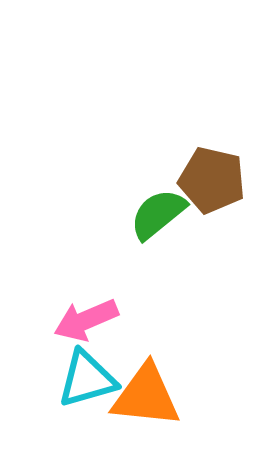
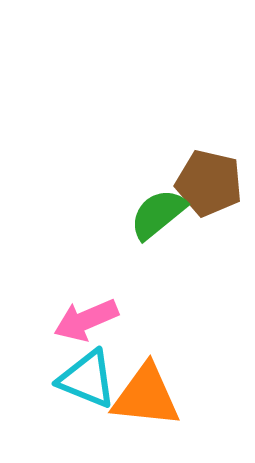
brown pentagon: moved 3 px left, 3 px down
cyan triangle: rotated 38 degrees clockwise
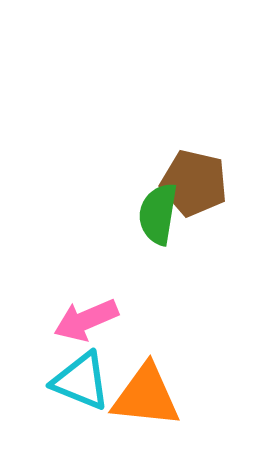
brown pentagon: moved 15 px left
green semicircle: rotated 42 degrees counterclockwise
cyan triangle: moved 6 px left, 2 px down
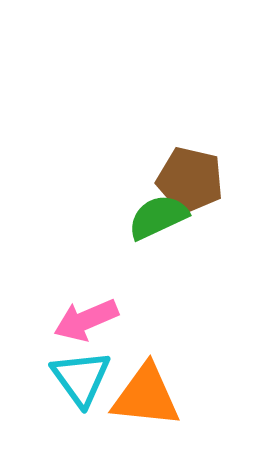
brown pentagon: moved 4 px left, 3 px up
green semicircle: moved 3 px down; rotated 56 degrees clockwise
cyan triangle: moved 3 px up; rotated 32 degrees clockwise
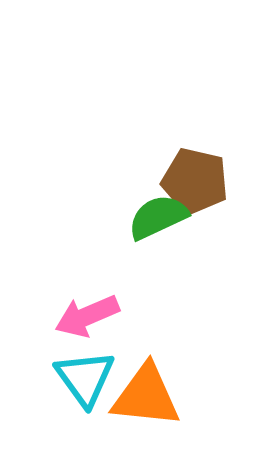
brown pentagon: moved 5 px right, 1 px down
pink arrow: moved 1 px right, 4 px up
cyan triangle: moved 4 px right
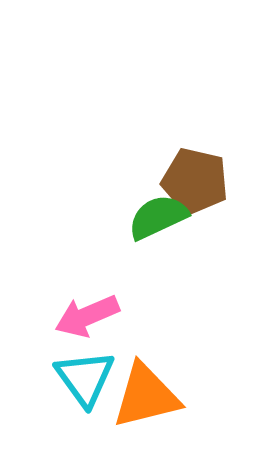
orange triangle: rotated 20 degrees counterclockwise
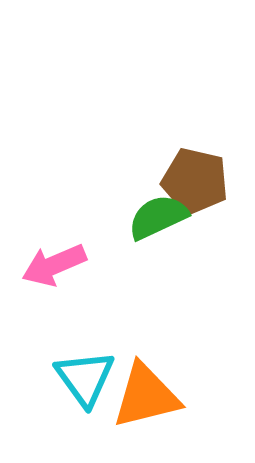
pink arrow: moved 33 px left, 51 px up
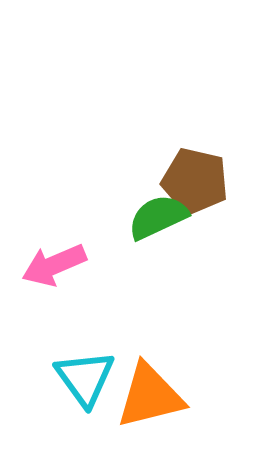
orange triangle: moved 4 px right
